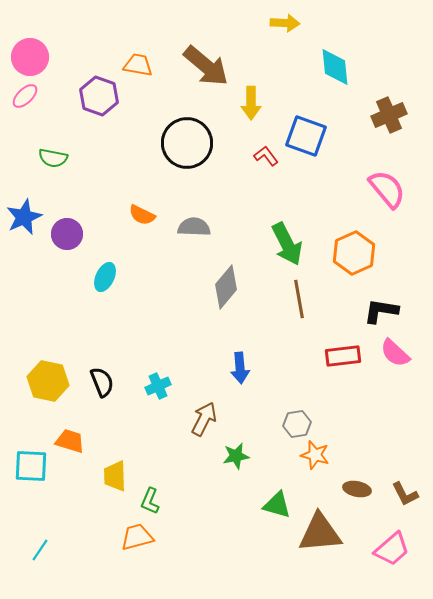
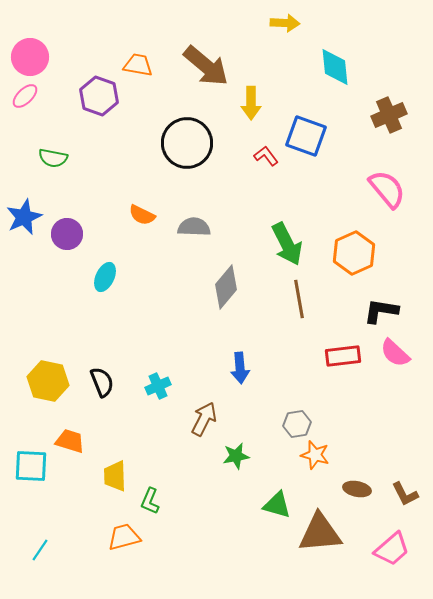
orange trapezoid at (137, 537): moved 13 px left
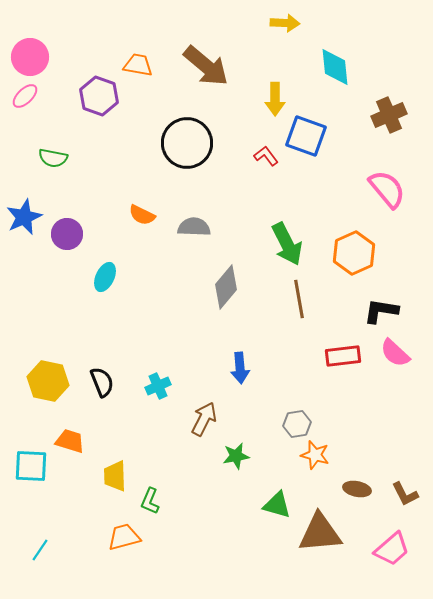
yellow arrow at (251, 103): moved 24 px right, 4 px up
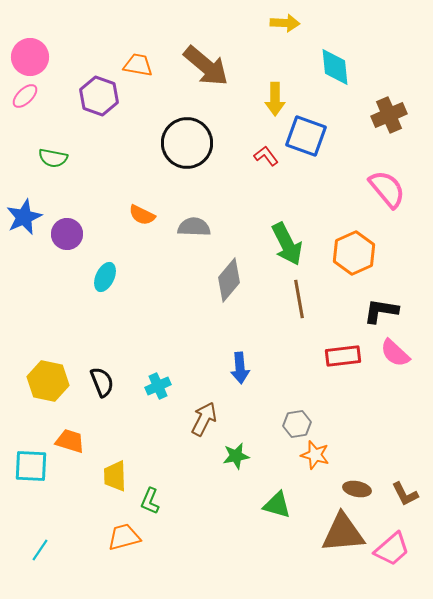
gray diamond at (226, 287): moved 3 px right, 7 px up
brown triangle at (320, 533): moved 23 px right
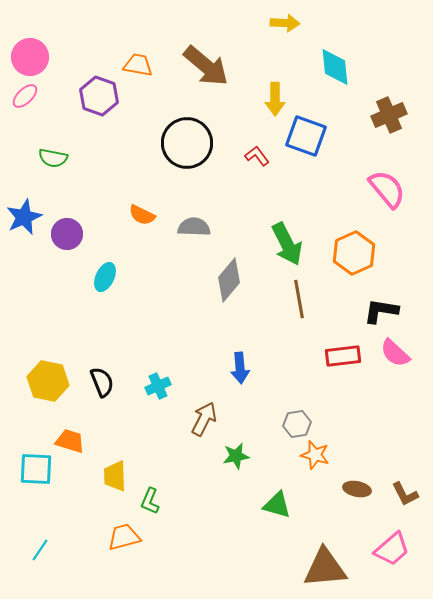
red L-shape at (266, 156): moved 9 px left
cyan square at (31, 466): moved 5 px right, 3 px down
brown triangle at (343, 533): moved 18 px left, 35 px down
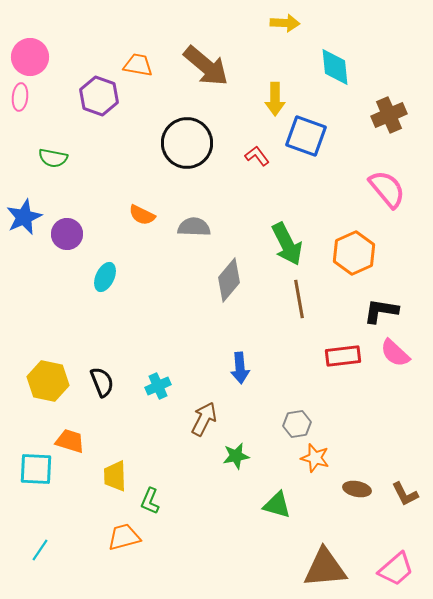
pink ellipse at (25, 96): moved 5 px left, 1 px down; rotated 40 degrees counterclockwise
orange star at (315, 455): moved 3 px down
pink trapezoid at (392, 549): moved 4 px right, 20 px down
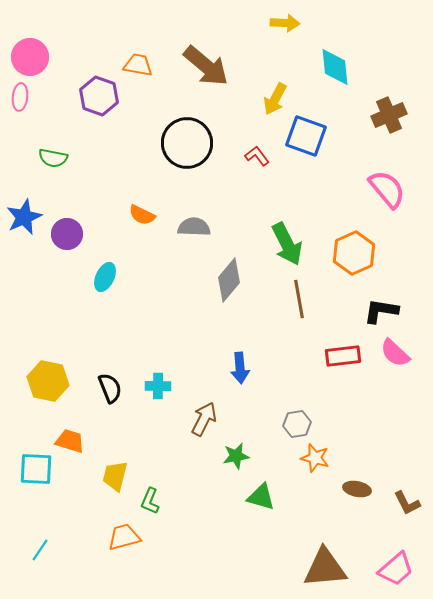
yellow arrow at (275, 99): rotated 28 degrees clockwise
black semicircle at (102, 382): moved 8 px right, 6 px down
cyan cross at (158, 386): rotated 25 degrees clockwise
yellow trapezoid at (115, 476): rotated 16 degrees clockwise
brown L-shape at (405, 494): moved 2 px right, 9 px down
green triangle at (277, 505): moved 16 px left, 8 px up
